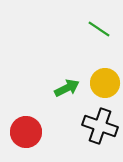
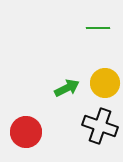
green line: moved 1 px left, 1 px up; rotated 35 degrees counterclockwise
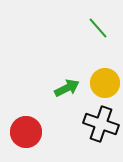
green line: rotated 50 degrees clockwise
black cross: moved 1 px right, 2 px up
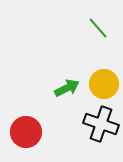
yellow circle: moved 1 px left, 1 px down
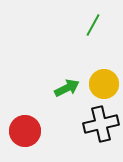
green line: moved 5 px left, 3 px up; rotated 70 degrees clockwise
black cross: rotated 32 degrees counterclockwise
red circle: moved 1 px left, 1 px up
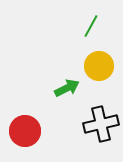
green line: moved 2 px left, 1 px down
yellow circle: moved 5 px left, 18 px up
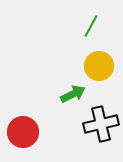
green arrow: moved 6 px right, 6 px down
red circle: moved 2 px left, 1 px down
